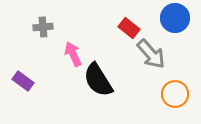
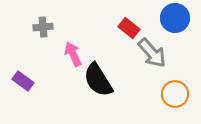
gray arrow: moved 1 px right, 1 px up
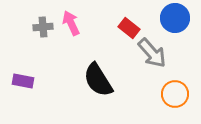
pink arrow: moved 2 px left, 31 px up
purple rectangle: rotated 25 degrees counterclockwise
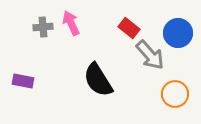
blue circle: moved 3 px right, 15 px down
gray arrow: moved 2 px left, 2 px down
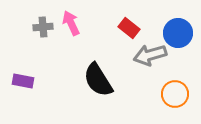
gray arrow: rotated 116 degrees clockwise
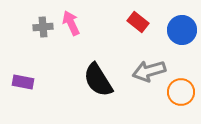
red rectangle: moved 9 px right, 6 px up
blue circle: moved 4 px right, 3 px up
gray arrow: moved 1 px left, 16 px down
purple rectangle: moved 1 px down
orange circle: moved 6 px right, 2 px up
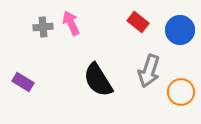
blue circle: moved 2 px left
gray arrow: rotated 56 degrees counterclockwise
purple rectangle: rotated 20 degrees clockwise
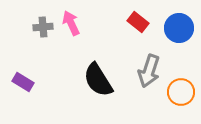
blue circle: moved 1 px left, 2 px up
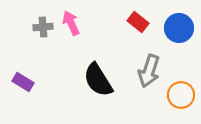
orange circle: moved 3 px down
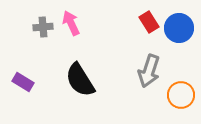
red rectangle: moved 11 px right; rotated 20 degrees clockwise
black semicircle: moved 18 px left
